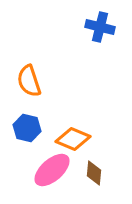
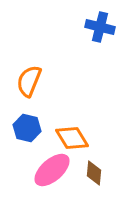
orange semicircle: rotated 40 degrees clockwise
orange diamond: moved 1 px left, 1 px up; rotated 36 degrees clockwise
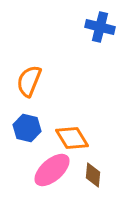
brown diamond: moved 1 px left, 2 px down
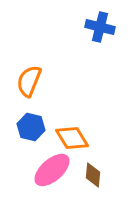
blue hexagon: moved 4 px right, 1 px up
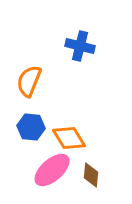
blue cross: moved 20 px left, 19 px down
blue hexagon: rotated 8 degrees counterclockwise
orange diamond: moved 3 px left
brown diamond: moved 2 px left
